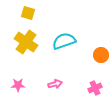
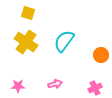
cyan semicircle: rotated 35 degrees counterclockwise
pink star: moved 1 px down
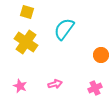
yellow square: moved 1 px left, 1 px up
cyan semicircle: moved 12 px up
pink star: moved 2 px right; rotated 24 degrees clockwise
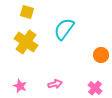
pink cross: rotated 24 degrees counterclockwise
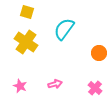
orange circle: moved 2 px left, 2 px up
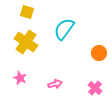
pink star: moved 8 px up
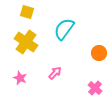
pink arrow: moved 11 px up; rotated 32 degrees counterclockwise
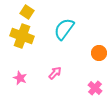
yellow square: rotated 16 degrees clockwise
yellow cross: moved 4 px left, 6 px up; rotated 15 degrees counterclockwise
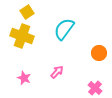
yellow square: rotated 24 degrees clockwise
pink arrow: moved 2 px right, 1 px up
pink star: moved 4 px right
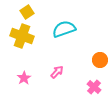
cyan semicircle: rotated 35 degrees clockwise
orange circle: moved 1 px right, 7 px down
pink star: rotated 16 degrees clockwise
pink cross: moved 1 px left, 1 px up
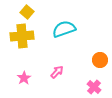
yellow square: rotated 16 degrees counterclockwise
yellow cross: rotated 25 degrees counterclockwise
